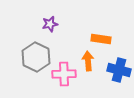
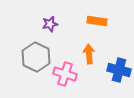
orange rectangle: moved 4 px left, 18 px up
orange arrow: moved 1 px right, 7 px up
pink cross: moved 1 px right; rotated 20 degrees clockwise
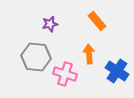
orange rectangle: rotated 42 degrees clockwise
gray hexagon: rotated 20 degrees counterclockwise
blue cross: moved 2 px left, 1 px down; rotated 20 degrees clockwise
